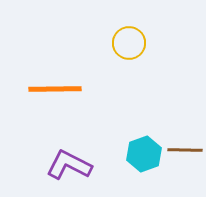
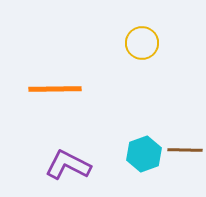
yellow circle: moved 13 px right
purple L-shape: moved 1 px left
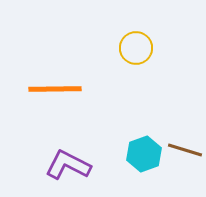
yellow circle: moved 6 px left, 5 px down
brown line: rotated 16 degrees clockwise
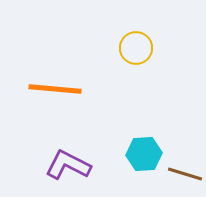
orange line: rotated 6 degrees clockwise
brown line: moved 24 px down
cyan hexagon: rotated 16 degrees clockwise
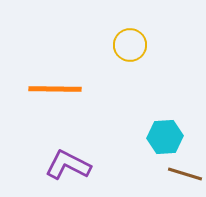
yellow circle: moved 6 px left, 3 px up
orange line: rotated 4 degrees counterclockwise
cyan hexagon: moved 21 px right, 17 px up
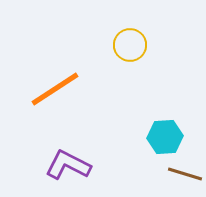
orange line: rotated 34 degrees counterclockwise
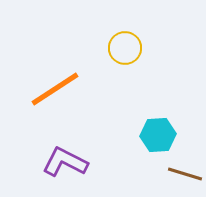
yellow circle: moved 5 px left, 3 px down
cyan hexagon: moved 7 px left, 2 px up
purple L-shape: moved 3 px left, 3 px up
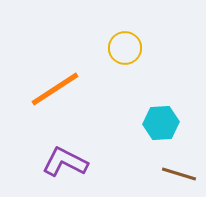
cyan hexagon: moved 3 px right, 12 px up
brown line: moved 6 px left
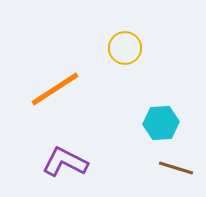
brown line: moved 3 px left, 6 px up
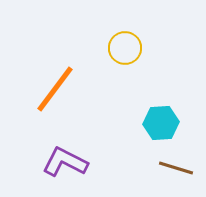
orange line: rotated 20 degrees counterclockwise
